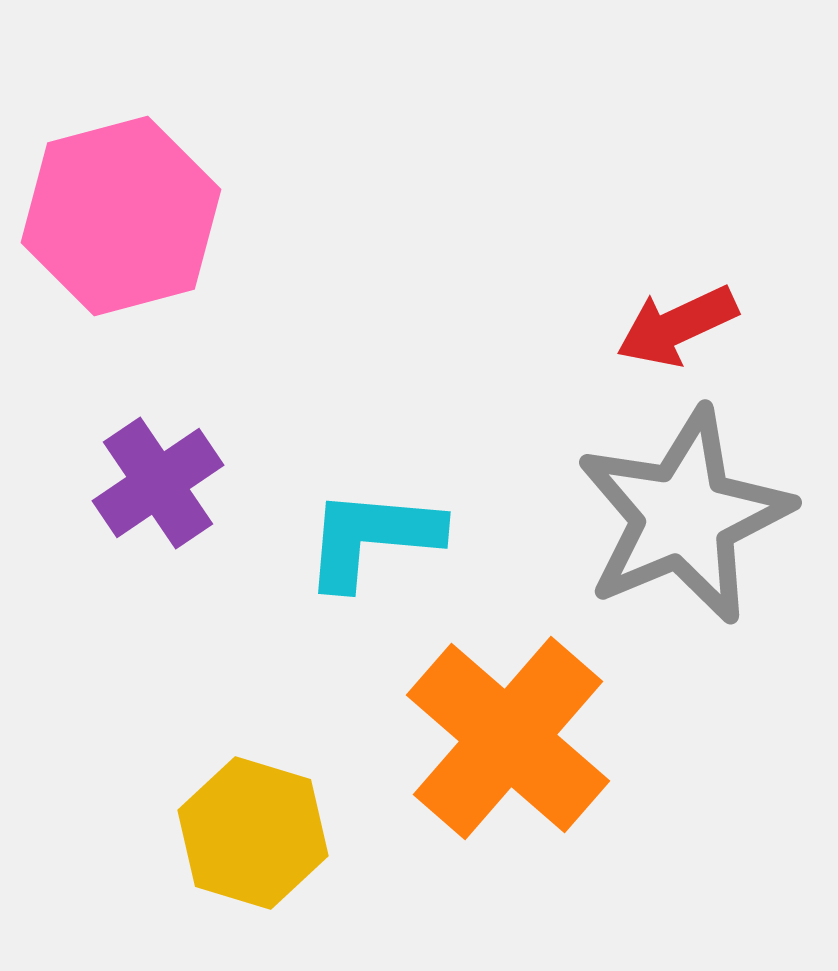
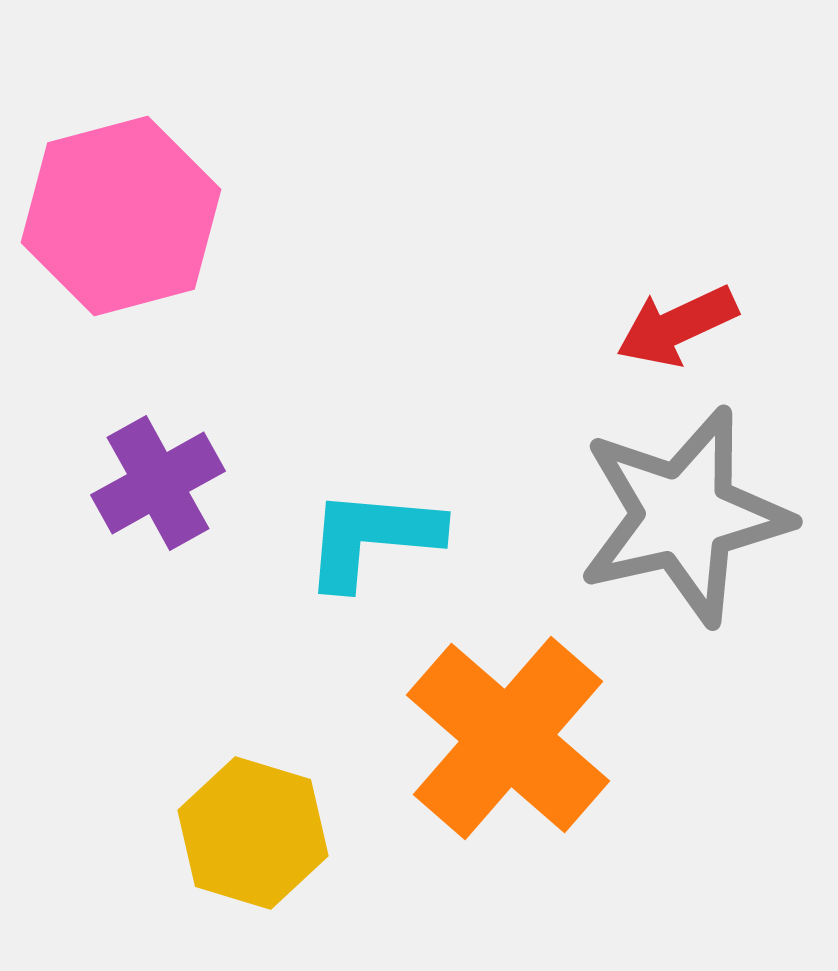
purple cross: rotated 5 degrees clockwise
gray star: rotated 10 degrees clockwise
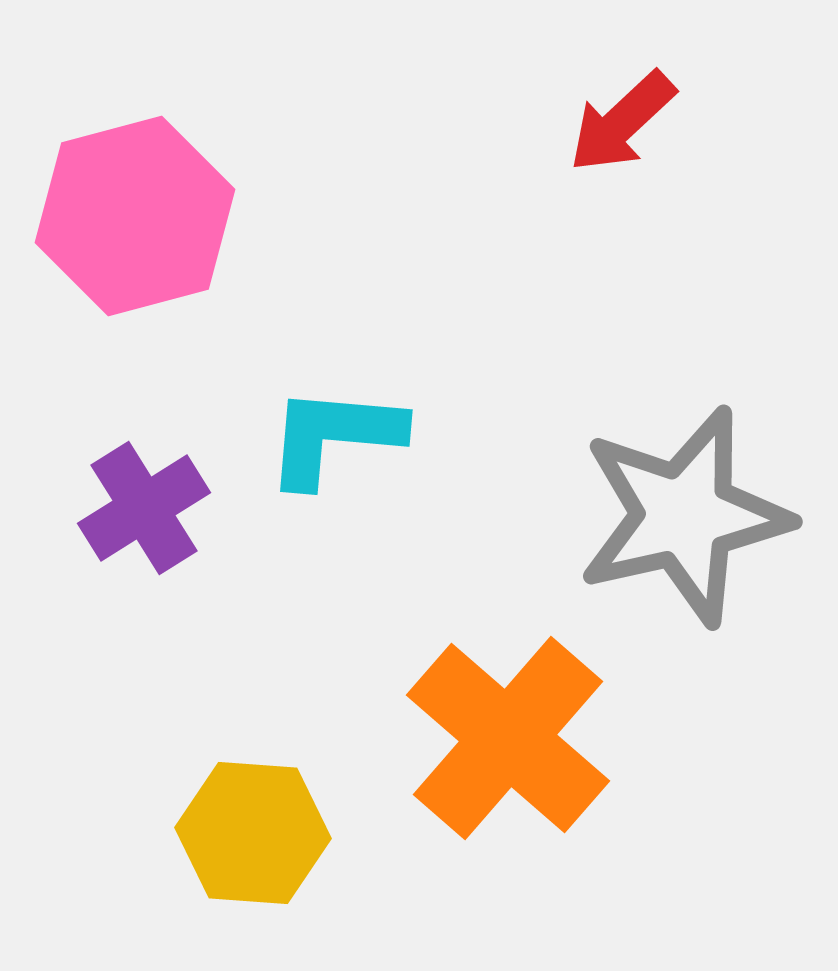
pink hexagon: moved 14 px right
red arrow: moved 55 px left, 204 px up; rotated 18 degrees counterclockwise
purple cross: moved 14 px left, 25 px down; rotated 3 degrees counterclockwise
cyan L-shape: moved 38 px left, 102 px up
yellow hexagon: rotated 13 degrees counterclockwise
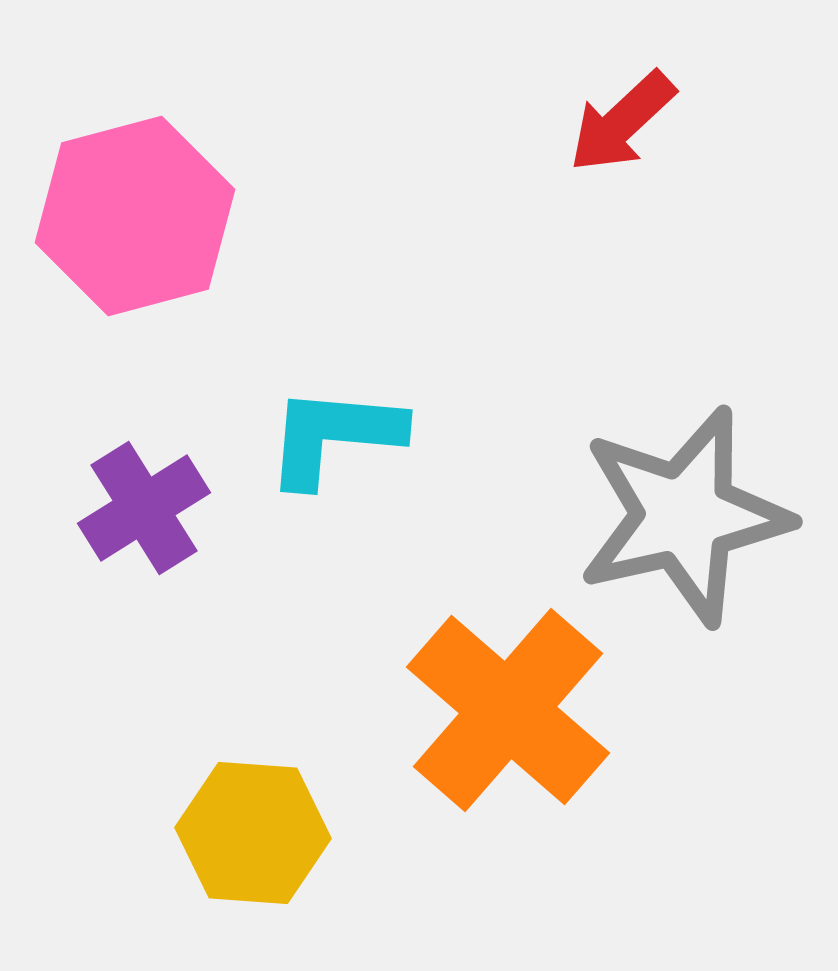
orange cross: moved 28 px up
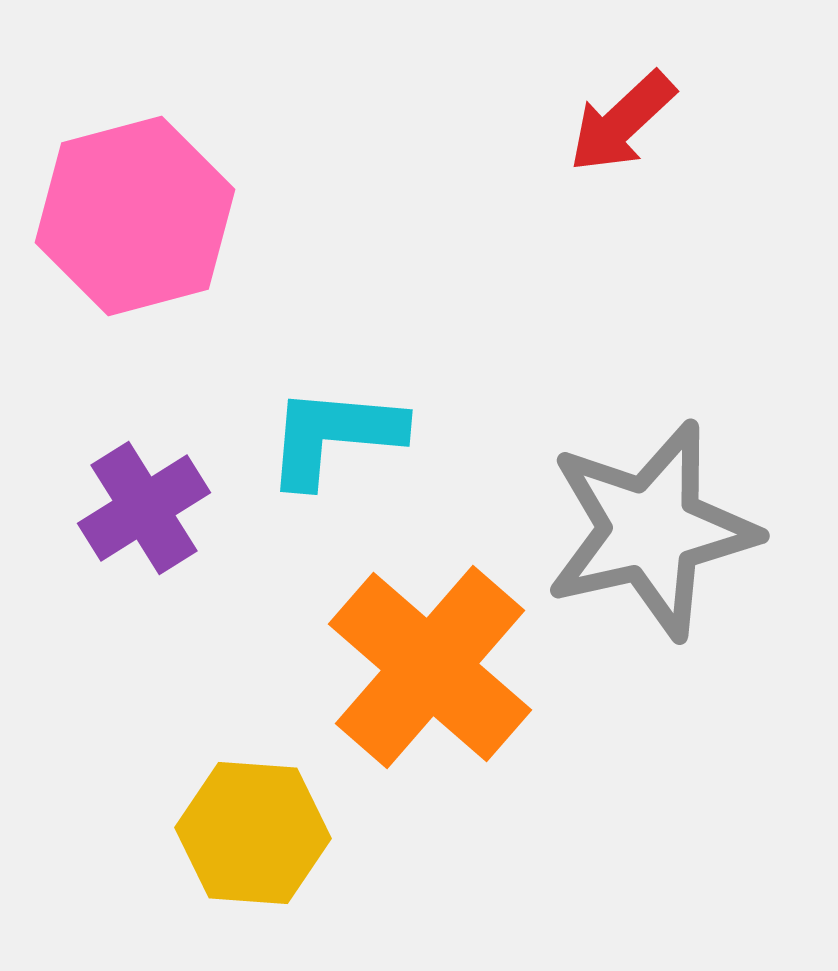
gray star: moved 33 px left, 14 px down
orange cross: moved 78 px left, 43 px up
